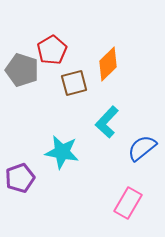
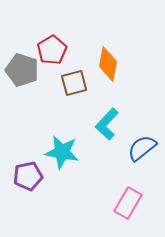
orange diamond: rotated 36 degrees counterclockwise
cyan L-shape: moved 2 px down
purple pentagon: moved 8 px right, 2 px up; rotated 8 degrees clockwise
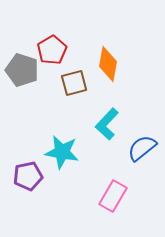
pink rectangle: moved 15 px left, 7 px up
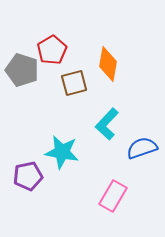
blue semicircle: rotated 20 degrees clockwise
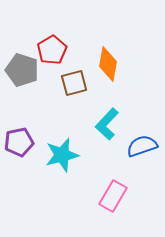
blue semicircle: moved 2 px up
cyan star: moved 3 px down; rotated 24 degrees counterclockwise
purple pentagon: moved 9 px left, 34 px up
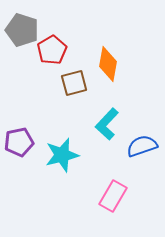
gray pentagon: moved 40 px up
